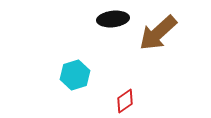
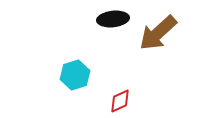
red diamond: moved 5 px left; rotated 10 degrees clockwise
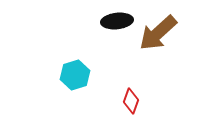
black ellipse: moved 4 px right, 2 px down
red diamond: moved 11 px right; rotated 45 degrees counterclockwise
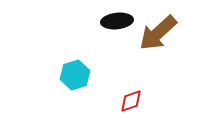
red diamond: rotated 50 degrees clockwise
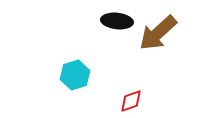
black ellipse: rotated 12 degrees clockwise
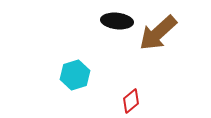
red diamond: rotated 20 degrees counterclockwise
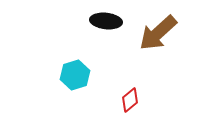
black ellipse: moved 11 px left
red diamond: moved 1 px left, 1 px up
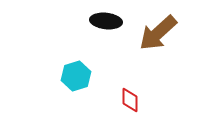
cyan hexagon: moved 1 px right, 1 px down
red diamond: rotated 50 degrees counterclockwise
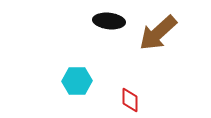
black ellipse: moved 3 px right
cyan hexagon: moved 1 px right, 5 px down; rotated 16 degrees clockwise
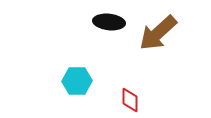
black ellipse: moved 1 px down
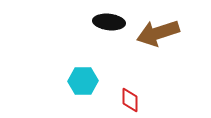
brown arrow: rotated 24 degrees clockwise
cyan hexagon: moved 6 px right
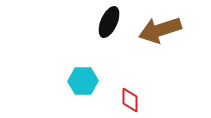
black ellipse: rotated 72 degrees counterclockwise
brown arrow: moved 2 px right, 3 px up
